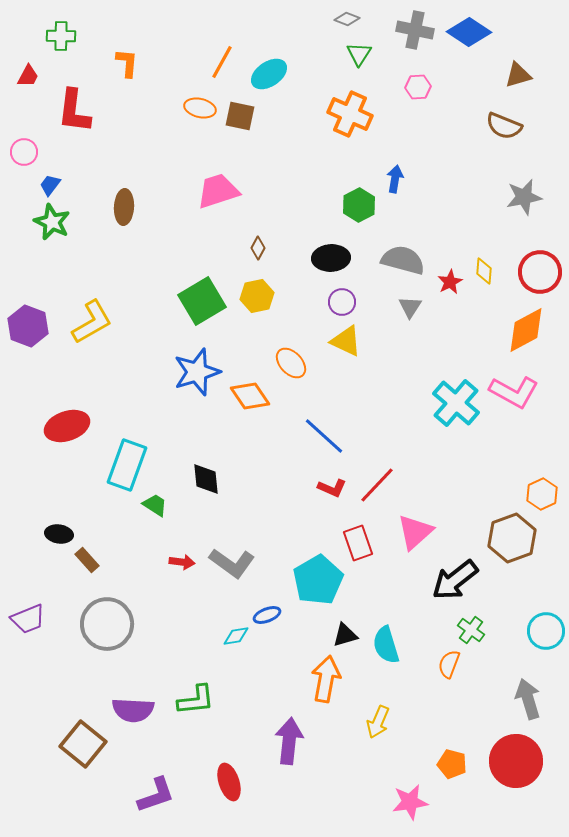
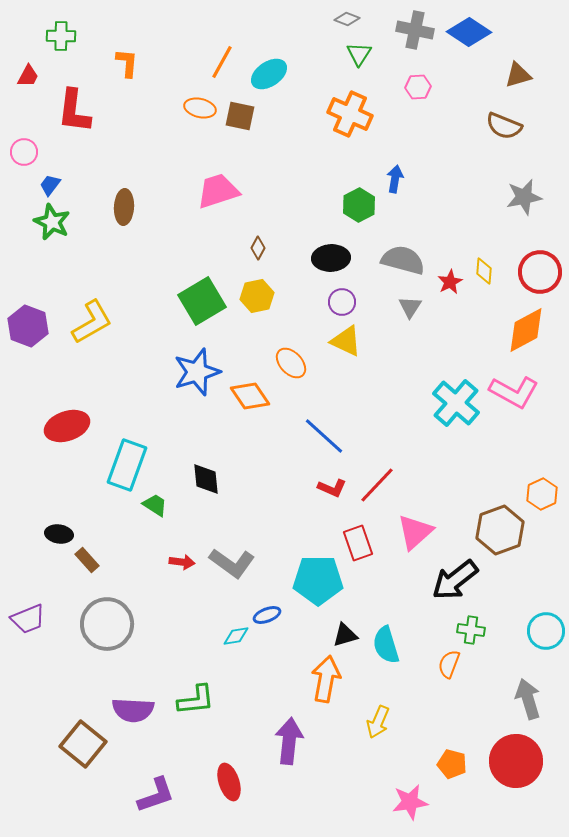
brown hexagon at (512, 538): moved 12 px left, 8 px up
cyan pentagon at (318, 580): rotated 30 degrees clockwise
green cross at (471, 630): rotated 28 degrees counterclockwise
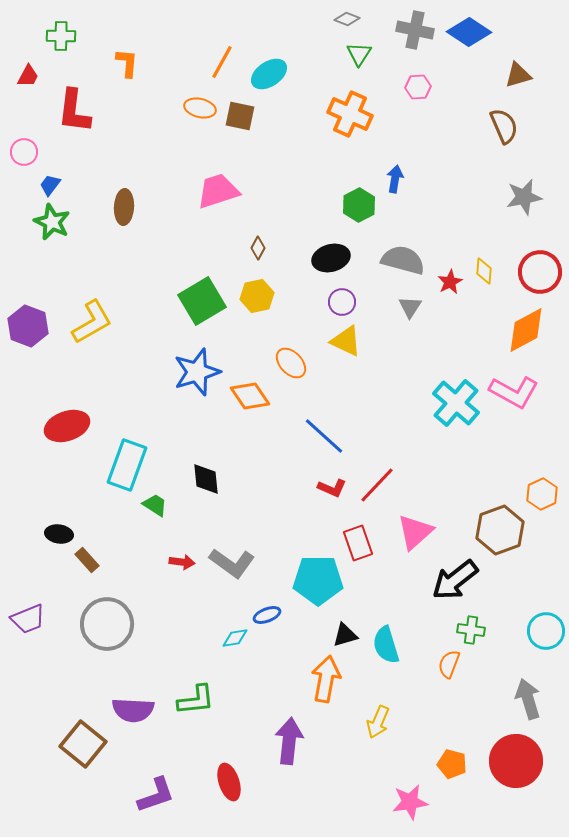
brown semicircle at (504, 126): rotated 135 degrees counterclockwise
black ellipse at (331, 258): rotated 12 degrees counterclockwise
cyan diamond at (236, 636): moved 1 px left, 2 px down
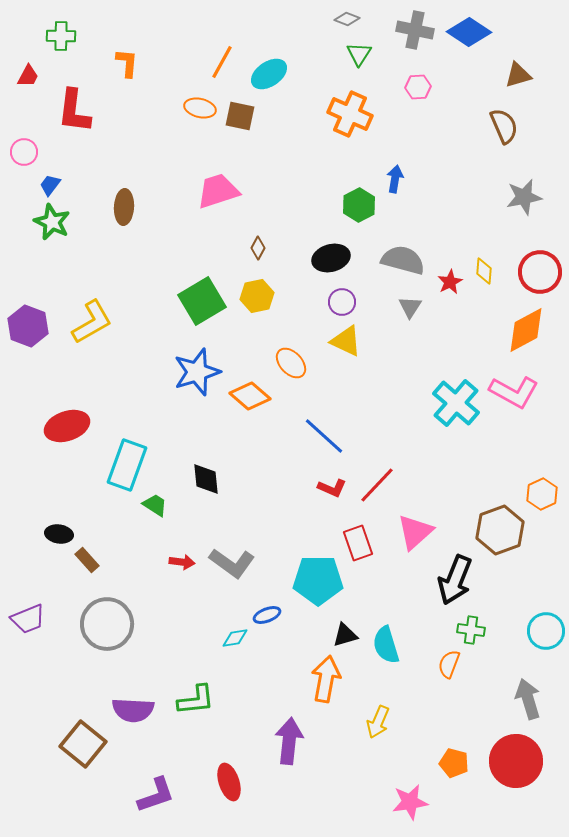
orange diamond at (250, 396): rotated 15 degrees counterclockwise
black arrow at (455, 580): rotated 30 degrees counterclockwise
orange pentagon at (452, 764): moved 2 px right, 1 px up
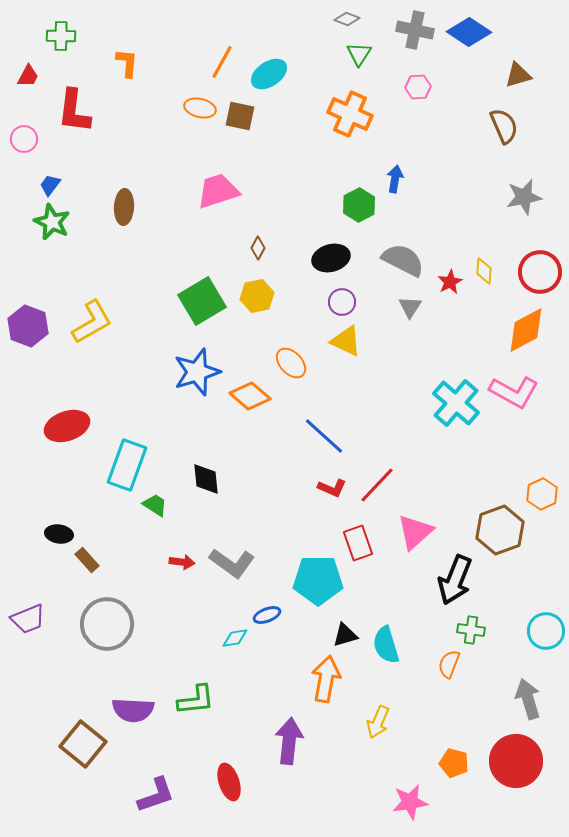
pink circle at (24, 152): moved 13 px up
gray semicircle at (403, 260): rotated 12 degrees clockwise
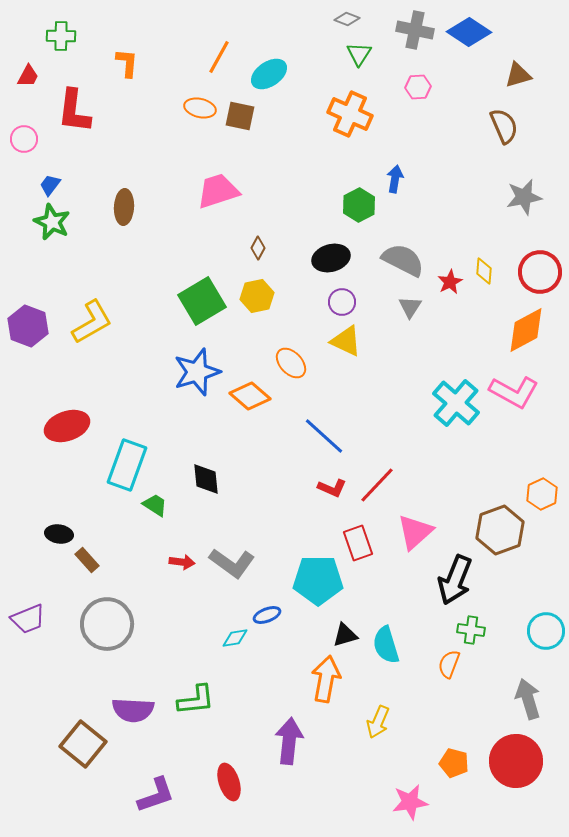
orange line at (222, 62): moved 3 px left, 5 px up
